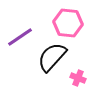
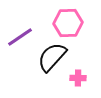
pink hexagon: rotated 8 degrees counterclockwise
pink cross: rotated 21 degrees counterclockwise
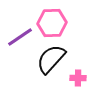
pink hexagon: moved 16 px left
black semicircle: moved 1 px left, 2 px down
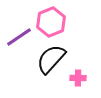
pink hexagon: moved 1 px left, 1 px up; rotated 20 degrees counterclockwise
purple line: moved 1 px left
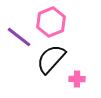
purple line: rotated 72 degrees clockwise
pink cross: moved 1 px left, 1 px down
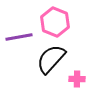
pink hexagon: moved 4 px right; rotated 16 degrees counterclockwise
purple line: rotated 48 degrees counterclockwise
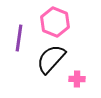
purple line: moved 1 px down; rotated 72 degrees counterclockwise
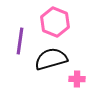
purple line: moved 1 px right, 3 px down
black semicircle: rotated 32 degrees clockwise
